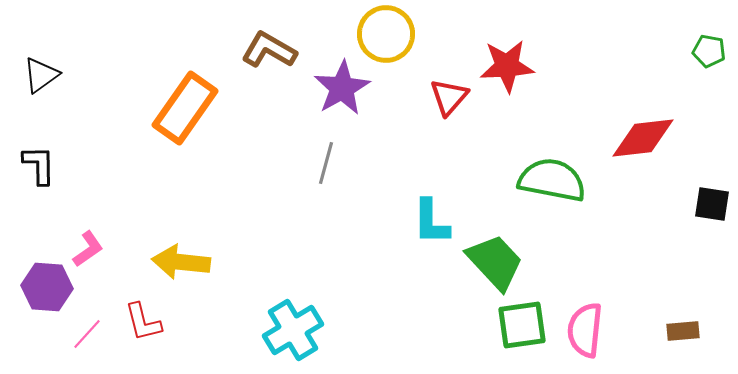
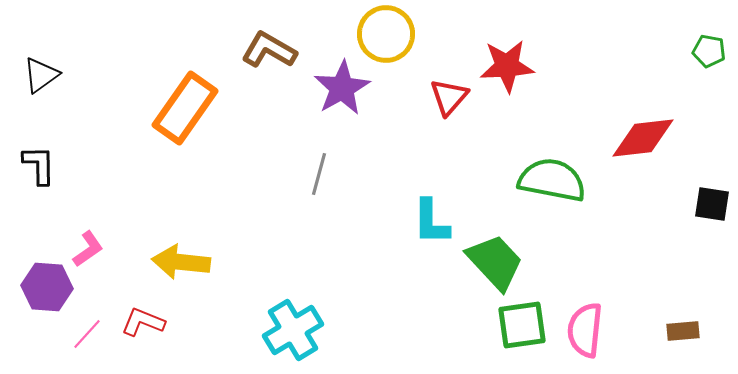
gray line: moved 7 px left, 11 px down
red L-shape: rotated 126 degrees clockwise
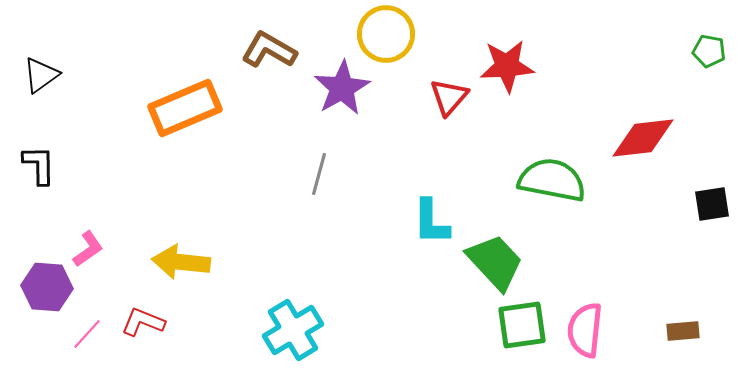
orange rectangle: rotated 32 degrees clockwise
black square: rotated 18 degrees counterclockwise
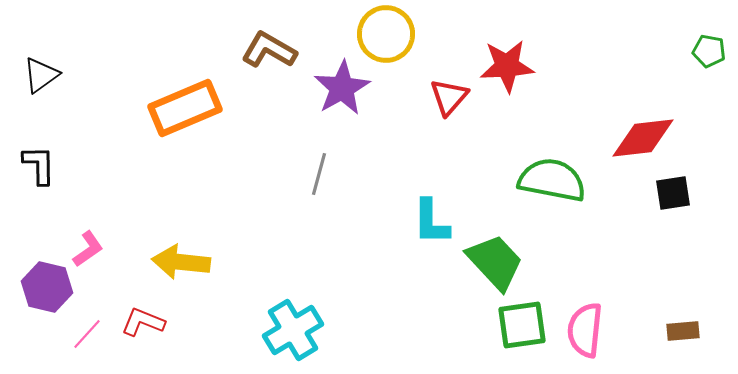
black square: moved 39 px left, 11 px up
purple hexagon: rotated 9 degrees clockwise
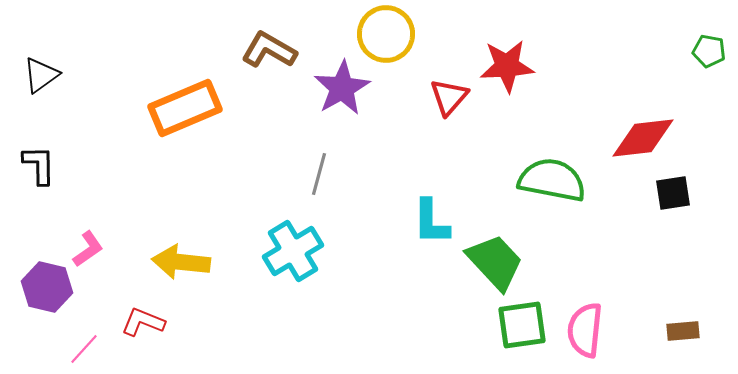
cyan cross: moved 79 px up
pink line: moved 3 px left, 15 px down
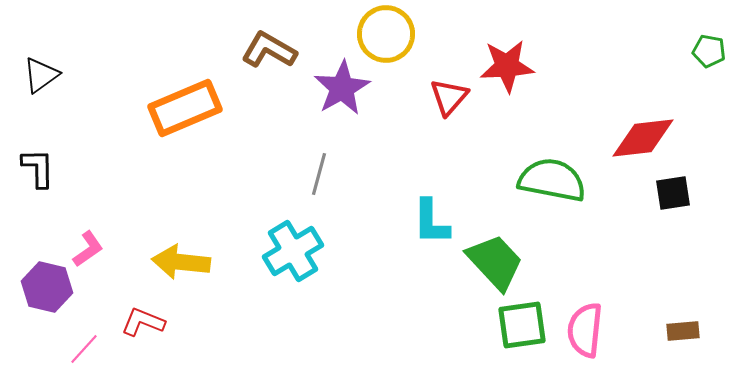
black L-shape: moved 1 px left, 3 px down
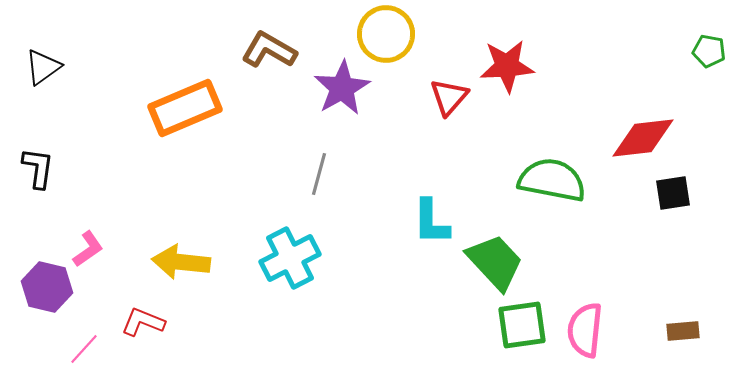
black triangle: moved 2 px right, 8 px up
black L-shape: rotated 9 degrees clockwise
cyan cross: moved 3 px left, 7 px down; rotated 4 degrees clockwise
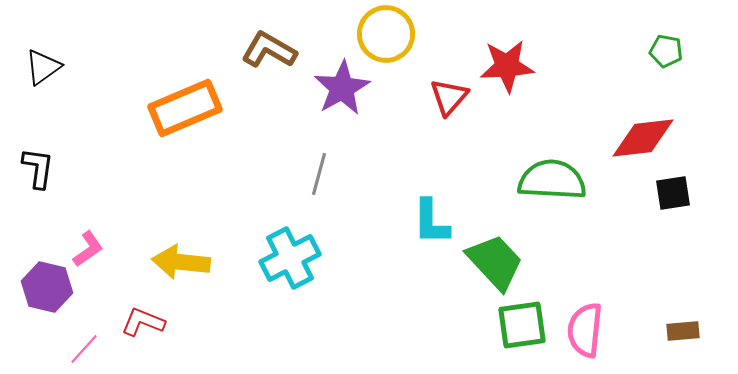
green pentagon: moved 43 px left
green semicircle: rotated 8 degrees counterclockwise
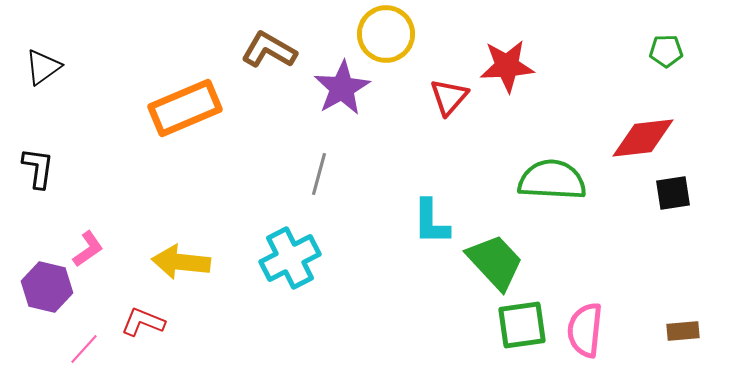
green pentagon: rotated 12 degrees counterclockwise
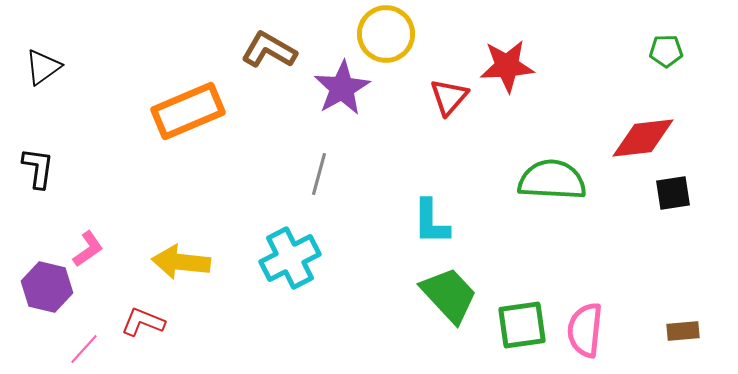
orange rectangle: moved 3 px right, 3 px down
green trapezoid: moved 46 px left, 33 px down
